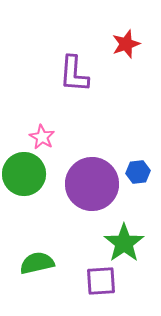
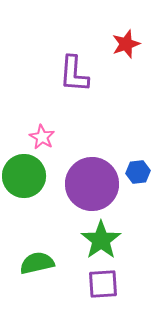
green circle: moved 2 px down
green star: moved 23 px left, 3 px up
purple square: moved 2 px right, 3 px down
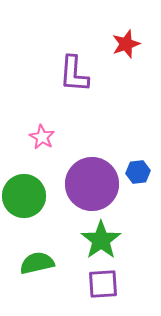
green circle: moved 20 px down
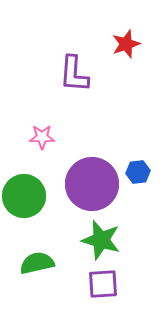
pink star: rotated 30 degrees counterclockwise
green star: rotated 21 degrees counterclockwise
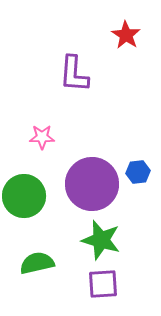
red star: moved 9 px up; rotated 20 degrees counterclockwise
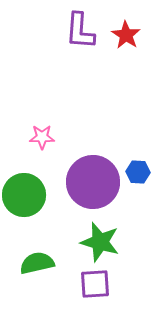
purple L-shape: moved 6 px right, 43 px up
blue hexagon: rotated 10 degrees clockwise
purple circle: moved 1 px right, 2 px up
green circle: moved 1 px up
green star: moved 1 px left, 2 px down
purple square: moved 8 px left
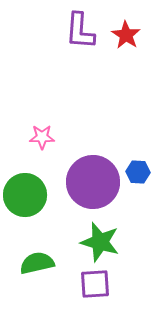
green circle: moved 1 px right
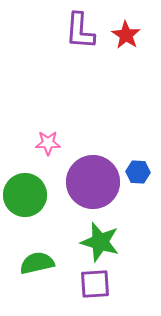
pink star: moved 6 px right, 6 px down
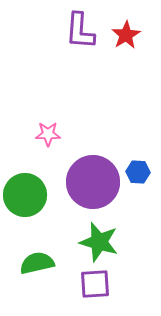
red star: rotated 8 degrees clockwise
pink star: moved 9 px up
green star: moved 1 px left
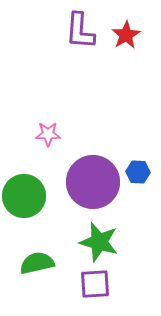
green circle: moved 1 px left, 1 px down
